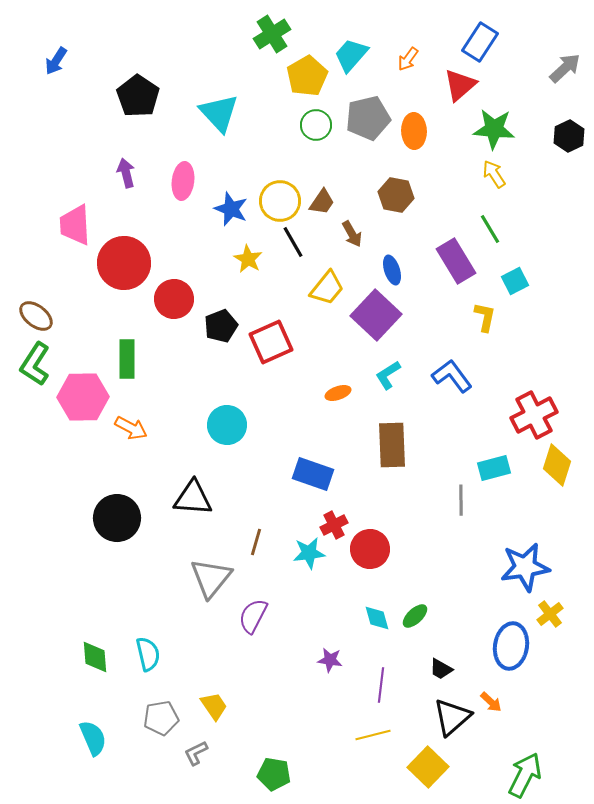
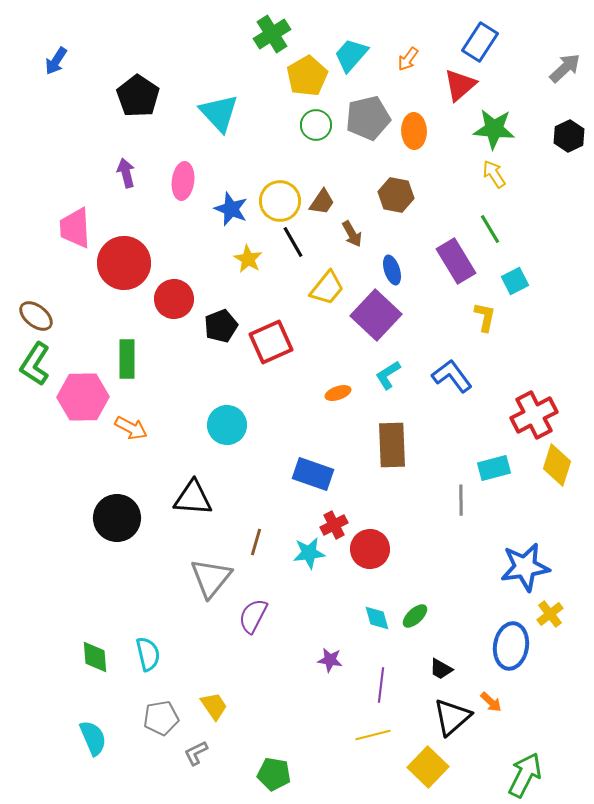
pink trapezoid at (75, 225): moved 3 px down
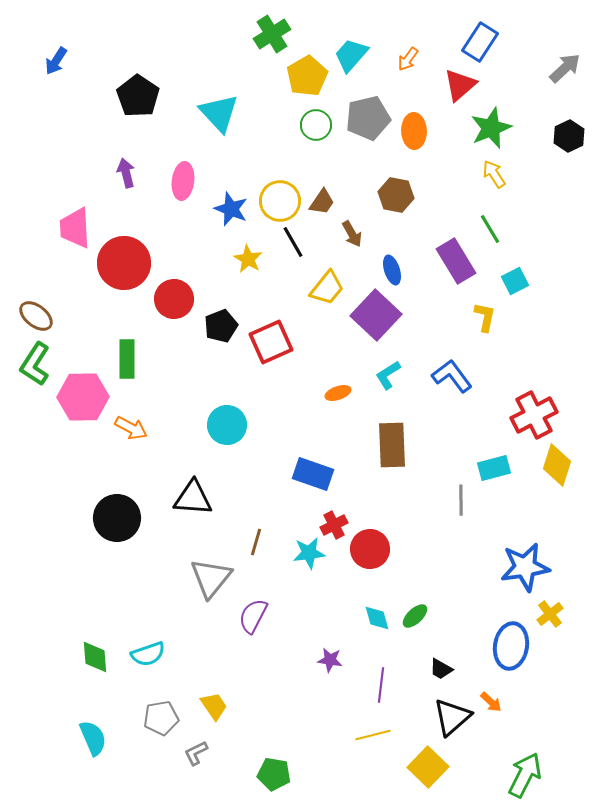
green star at (494, 129): moved 3 px left, 1 px up; rotated 27 degrees counterclockwise
cyan semicircle at (148, 654): rotated 84 degrees clockwise
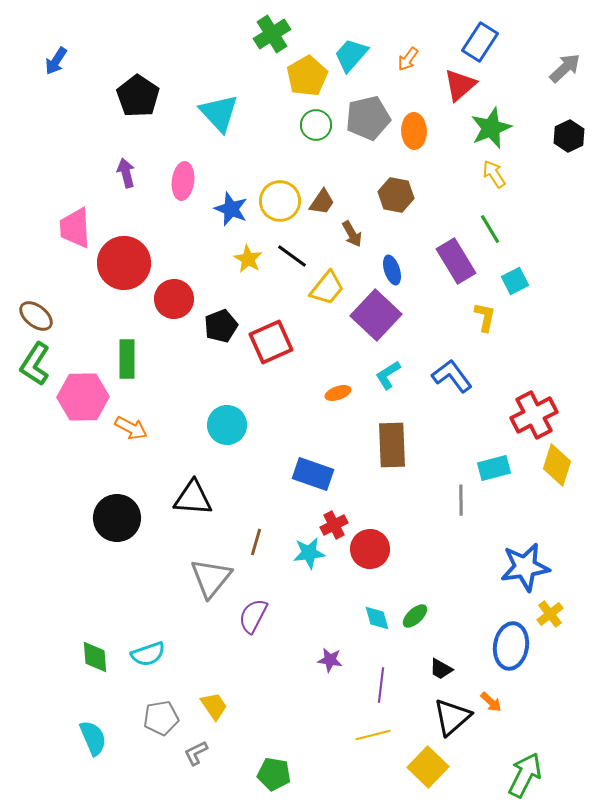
black line at (293, 242): moved 1 px left, 14 px down; rotated 24 degrees counterclockwise
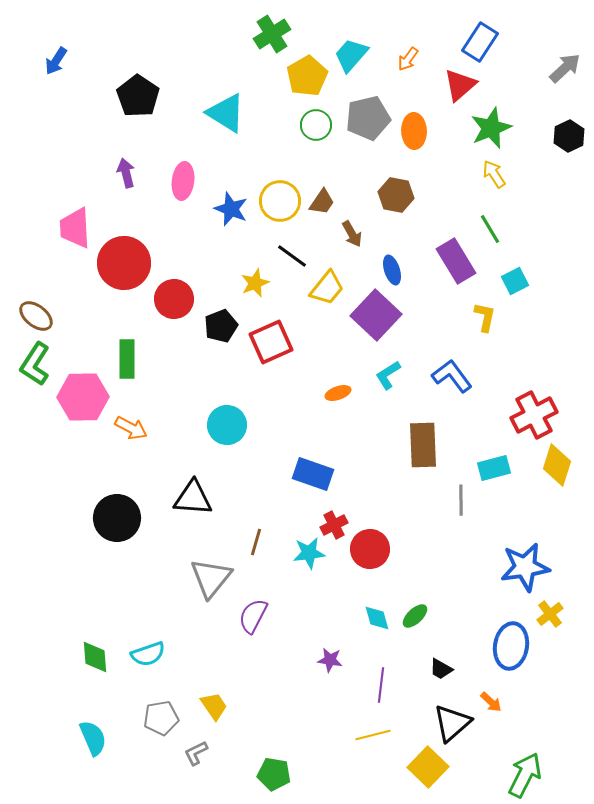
cyan triangle at (219, 113): moved 7 px right; rotated 15 degrees counterclockwise
yellow star at (248, 259): moved 7 px right, 24 px down; rotated 20 degrees clockwise
brown rectangle at (392, 445): moved 31 px right
black triangle at (452, 717): moved 6 px down
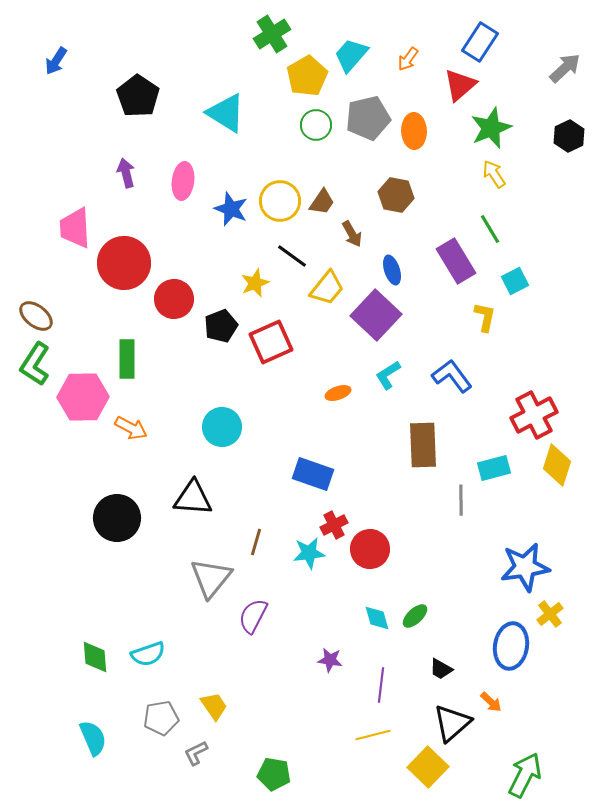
cyan circle at (227, 425): moved 5 px left, 2 px down
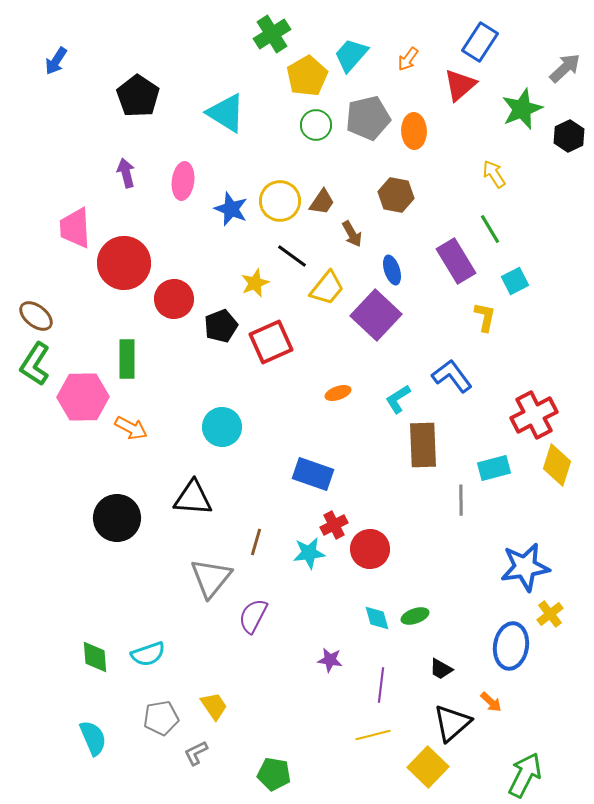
green star at (491, 128): moved 31 px right, 19 px up
cyan L-shape at (388, 375): moved 10 px right, 24 px down
green ellipse at (415, 616): rotated 24 degrees clockwise
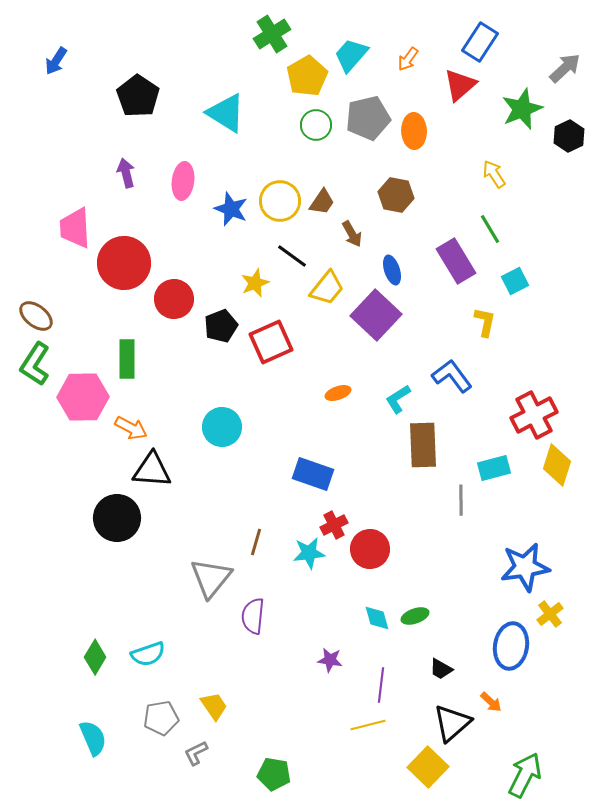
yellow L-shape at (485, 317): moved 5 px down
black triangle at (193, 498): moved 41 px left, 28 px up
purple semicircle at (253, 616): rotated 21 degrees counterclockwise
green diamond at (95, 657): rotated 36 degrees clockwise
yellow line at (373, 735): moved 5 px left, 10 px up
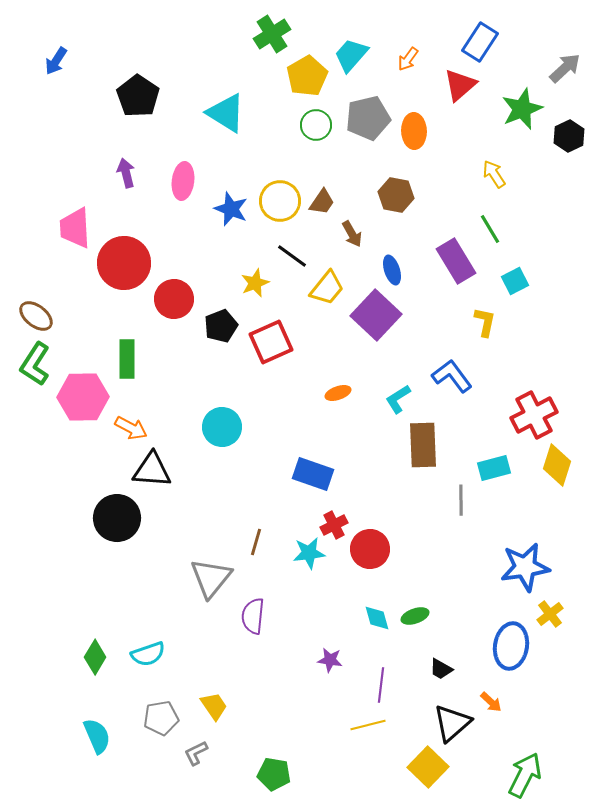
cyan semicircle at (93, 738): moved 4 px right, 2 px up
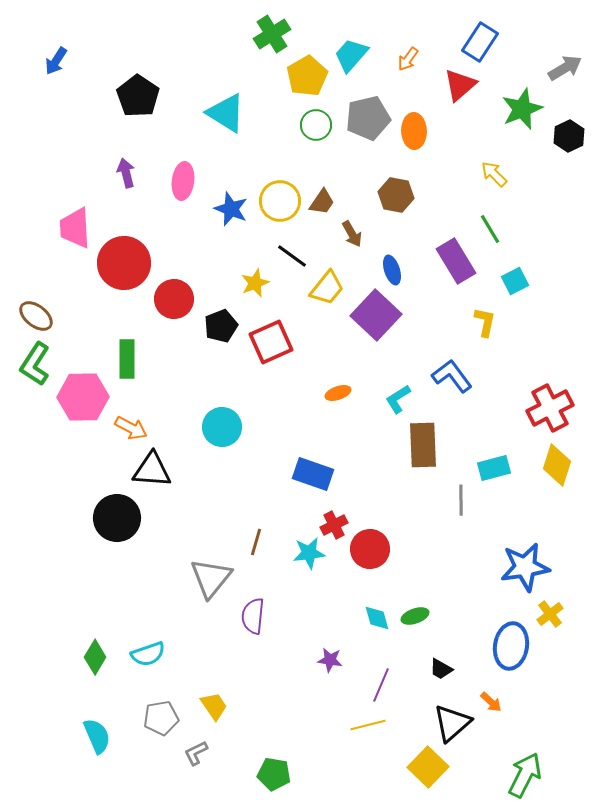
gray arrow at (565, 68): rotated 12 degrees clockwise
yellow arrow at (494, 174): rotated 12 degrees counterclockwise
red cross at (534, 415): moved 16 px right, 7 px up
purple line at (381, 685): rotated 16 degrees clockwise
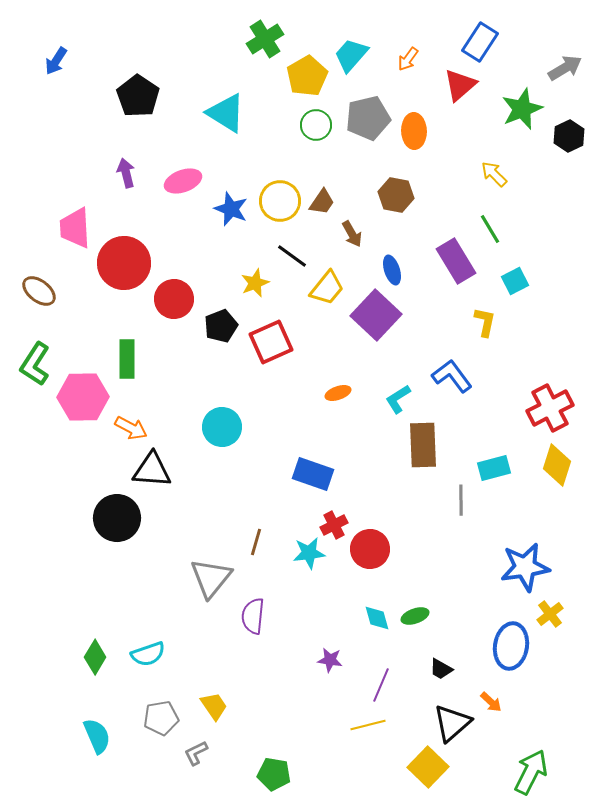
green cross at (272, 34): moved 7 px left, 5 px down
pink ellipse at (183, 181): rotated 63 degrees clockwise
brown ellipse at (36, 316): moved 3 px right, 25 px up
green arrow at (525, 775): moved 6 px right, 3 px up
